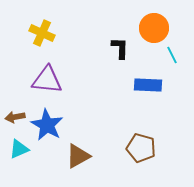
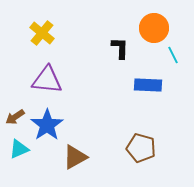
yellow cross: rotated 15 degrees clockwise
cyan line: moved 1 px right
brown arrow: rotated 24 degrees counterclockwise
blue star: rotated 8 degrees clockwise
brown triangle: moved 3 px left, 1 px down
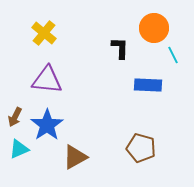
yellow cross: moved 2 px right
brown arrow: rotated 30 degrees counterclockwise
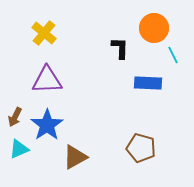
purple triangle: rotated 8 degrees counterclockwise
blue rectangle: moved 2 px up
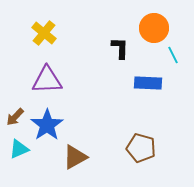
brown arrow: rotated 18 degrees clockwise
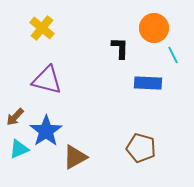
yellow cross: moved 2 px left, 5 px up
purple triangle: rotated 16 degrees clockwise
blue star: moved 1 px left, 6 px down
